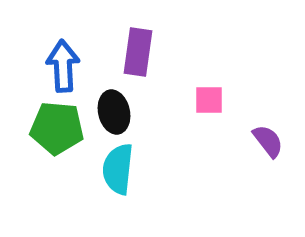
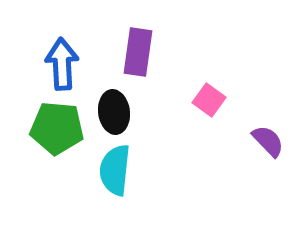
blue arrow: moved 1 px left, 2 px up
pink square: rotated 36 degrees clockwise
black ellipse: rotated 6 degrees clockwise
purple semicircle: rotated 6 degrees counterclockwise
cyan semicircle: moved 3 px left, 1 px down
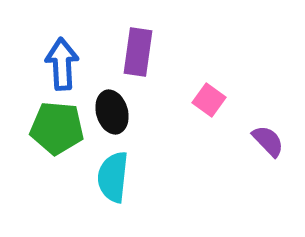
black ellipse: moved 2 px left; rotated 9 degrees counterclockwise
cyan semicircle: moved 2 px left, 7 px down
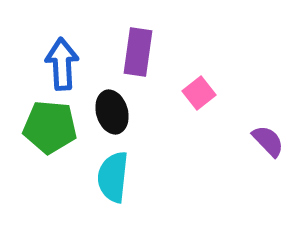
pink square: moved 10 px left, 7 px up; rotated 16 degrees clockwise
green pentagon: moved 7 px left, 1 px up
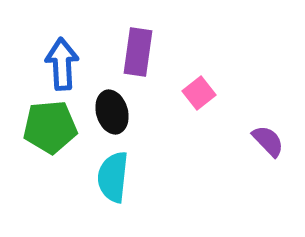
green pentagon: rotated 10 degrees counterclockwise
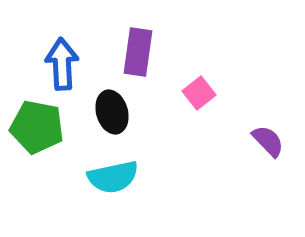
green pentagon: moved 13 px left; rotated 16 degrees clockwise
cyan semicircle: rotated 108 degrees counterclockwise
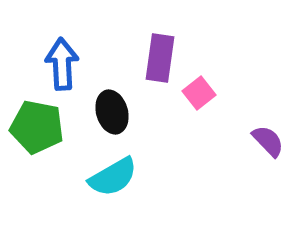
purple rectangle: moved 22 px right, 6 px down
cyan semicircle: rotated 18 degrees counterclockwise
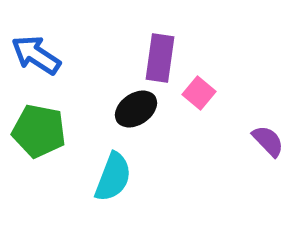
blue arrow: moved 26 px left, 9 px up; rotated 54 degrees counterclockwise
pink square: rotated 12 degrees counterclockwise
black ellipse: moved 24 px right, 3 px up; rotated 72 degrees clockwise
green pentagon: moved 2 px right, 4 px down
cyan semicircle: rotated 39 degrees counterclockwise
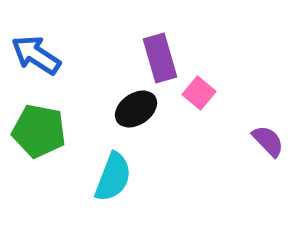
purple rectangle: rotated 24 degrees counterclockwise
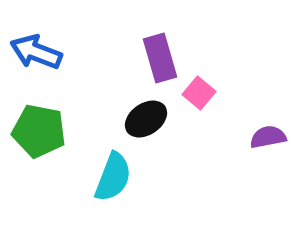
blue arrow: moved 3 px up; rotated 12 degrees counterclockwise
black ellipse: moved 10 px right, 10 px down
purple semicircle: moved 4 px up; rotated 57 degrees counterclockwise
